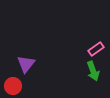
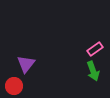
pink rectangle: moved 1 px left
red circle: moved 1 px right
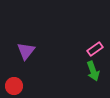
purple triangle: moved 13 px up
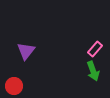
pink rectangle: rotated 14 degrees counterclockwise
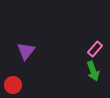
red circle: moved 1 px left, 1 px up
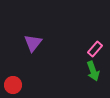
purple triangle: moved 7 px right, 8 px up
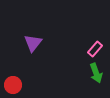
green arrow: moved 3 px right, 2 px down
